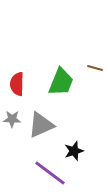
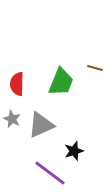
gray star: rotated 24 degrees clockwise
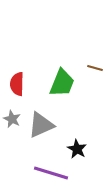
green trapezoid: moved 1 px right, 1 px down
black star: moved 3 px right, 2 px up; rotated 24 degrees counterclockwise
purple line: moved 1 px right; rotated 20 degrees counterclockwise
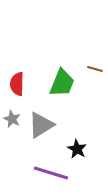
brown line: moved 1 px down
gray triangle: rotated 8 degrees counterclockwise
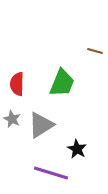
brown line: moved 18 px up
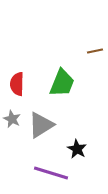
brown line: rotated 28 degrees counterclockwise
